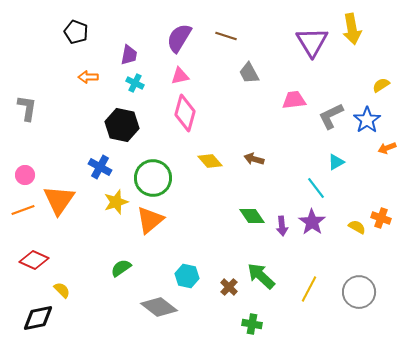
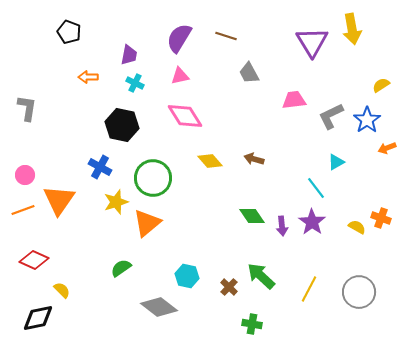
black pentagon at (76, 32): moved 7 px left
pink diamond at (185, 113): moved 3 px down; rotated 48 degrees counterclockwise
orange triangle at (150, 220): moved 3 px left, 3 px down
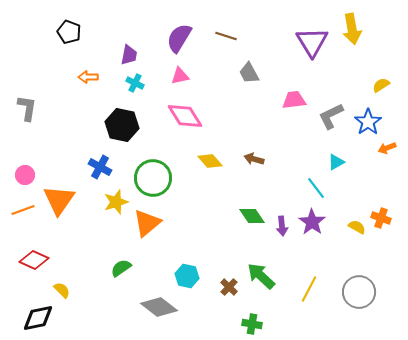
blue star at (367, 120): moved 1 px right, 2 px down
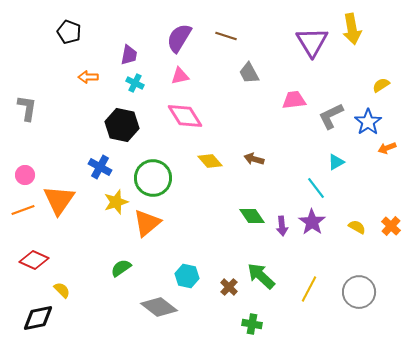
orange cross at (381, 218): moved 10 px right, 8 px down; rotated 24 degrees clockwise
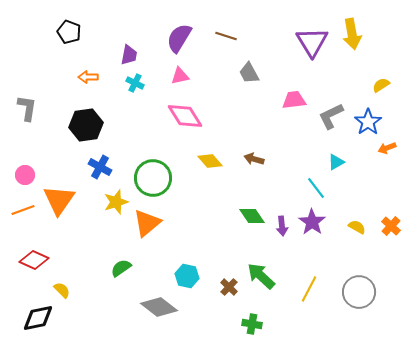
yellow arrow at (352, 29): moved 5 px down
black hexagon at (122, 125): moved 36 px left; rotated 20 degrees counterclockwise
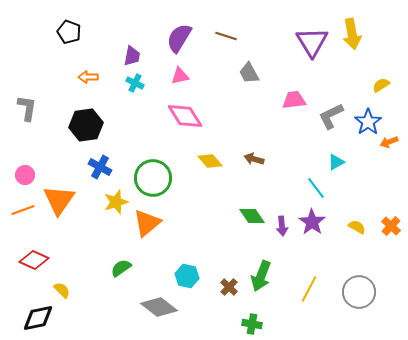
purple trapezoid at (129, 55): moved 3 px right, 1 px down
orange arrow at (387, 148): moved 2 px right, 6 px up
green arrow at (261, 276): rotated 112 degrees counterclockwise
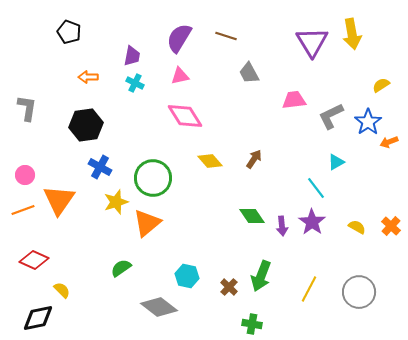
brown arrow at (254, 159): rotated 108 degrees clockwise
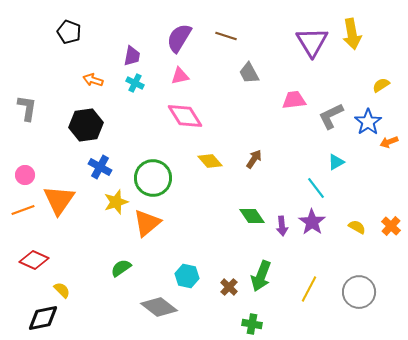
orange arrow at (88, 77): moved 5 px right, 3 px down; rotated 18 degrees clockwise
black diamond at (38, 318): moved 5 px right
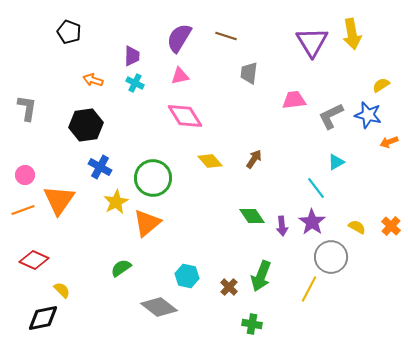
purple trapezoid at (132, 56): rotated 10 degrees counterclockwise
gray trapezoid at (249, 73): rotated 35 degrees clockwise
blue star at (368, 122): moved 7 px up; rotated 24 degrees counterclockwise
yellow star at (116, 202): rotated 10 degrees counterclockwise
gray circle at (359, 292): moved 28 px left, 35 px up
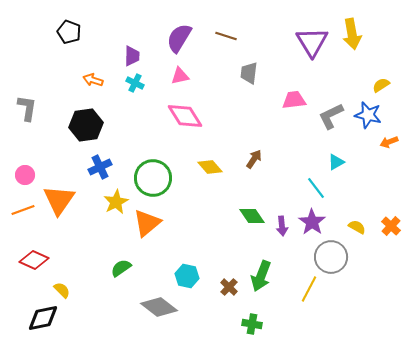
yellow diamond at (210, 161): moved 6 px down
blue cross at (100, 167): rotated 35 degrees clockwise
